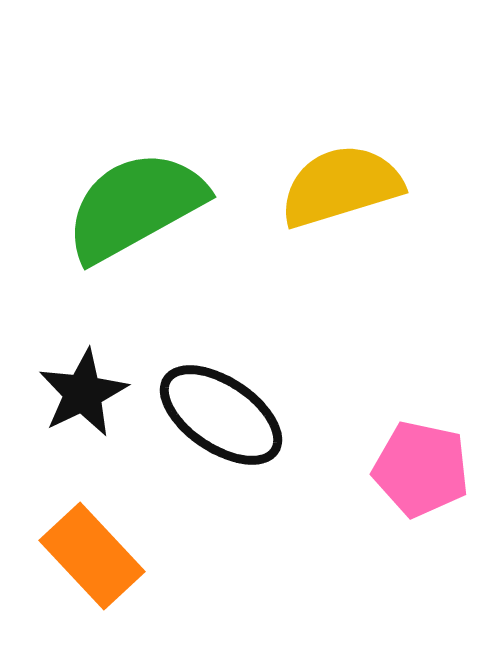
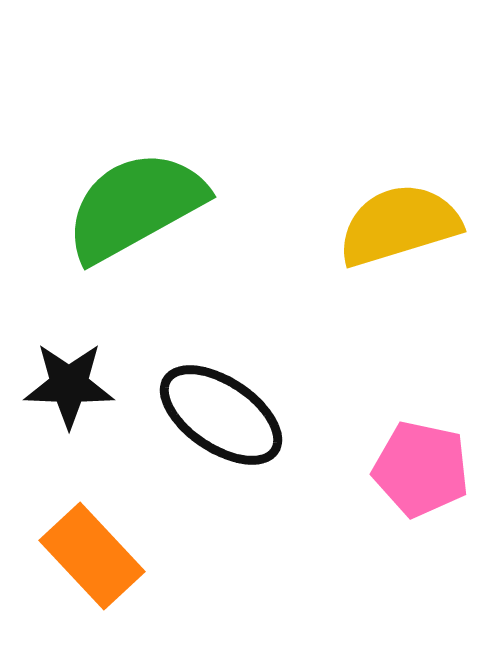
yellow semicircle: moved 58 px right, 39 px down
black star: moved 14 px left, 8 px up; rotated 28 degrees clockwise
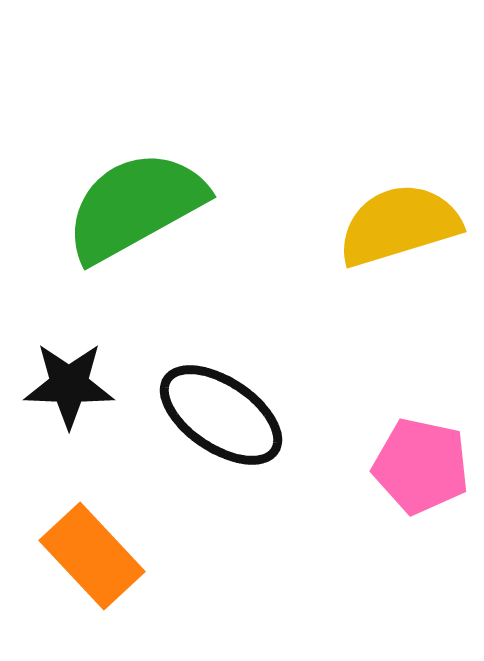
pink pentagon: moved 3 px up
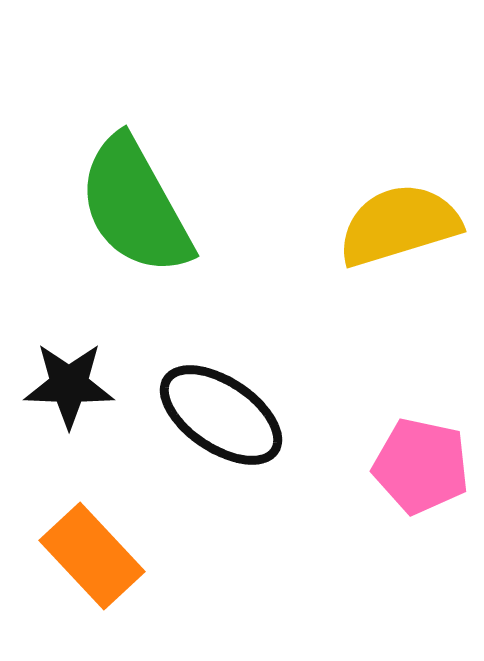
green semicircle: rotated 90 degrees counterclockwise
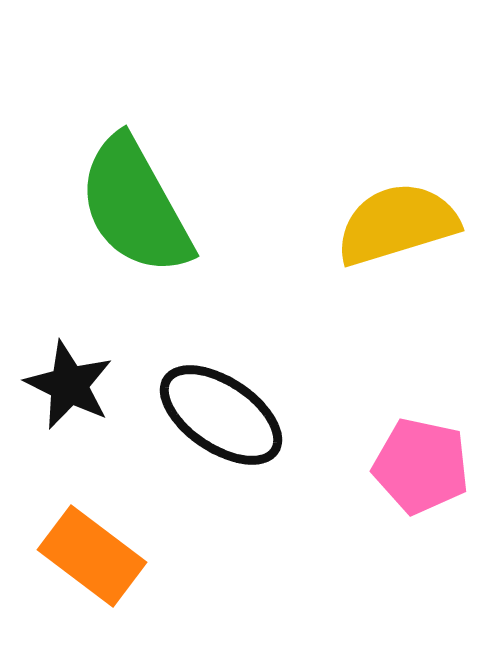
yellow semicircle: moved 2 px left, 1 px up
black star: rotated 24 degrees clockwise
orange rectangle: rotated 10 degrees counterclockwise
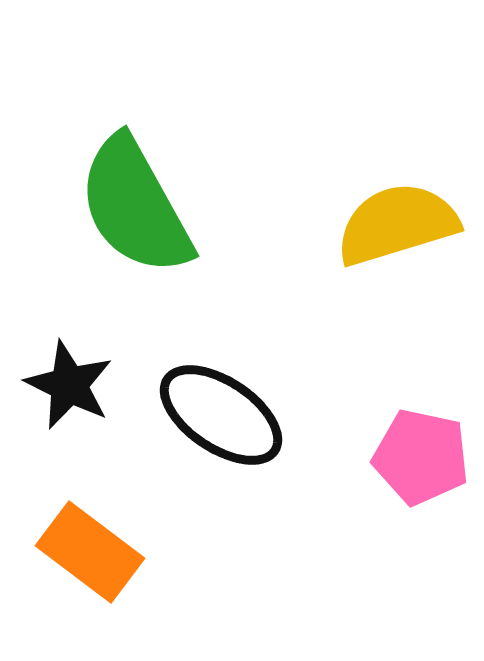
pink pentagon: moved 9 px up
orange rectangle: moved 2 px left, 4 px up
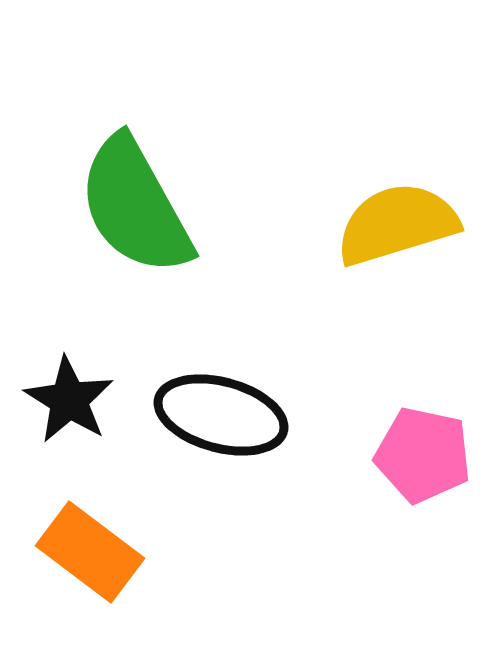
black star: moved 15 px down; rotated 6 degrees clockwise
black ellipse: rotated 19 degrees counterclockwise
pink pentagon: moved 2 px right, 2 px up
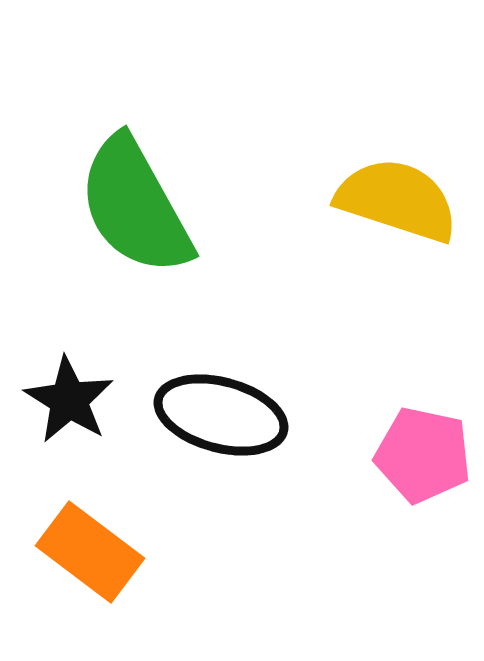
yellow semicircle: moved 24 px up; rotated 35 degrees clockwise
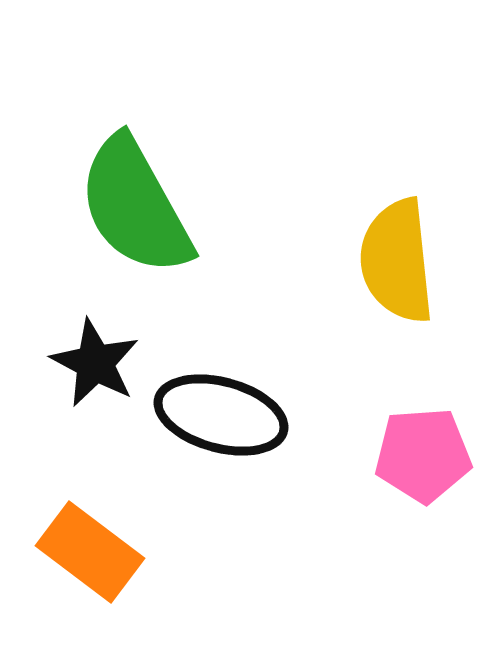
yellow semicircle: moved 61 px down; rotated 114 degrees counterclockwise
black star: moved 26 px right, 37 px up; rotated 4 degrees counterclockwise
pink pentagon: rotated 16 degrees counterclockwise
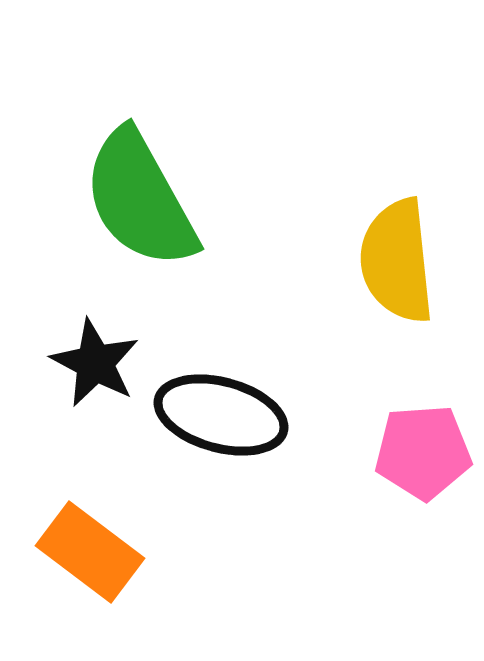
green semicircle: moved 5 px right, 7 px up
pink pentagon: moved 3 px up
